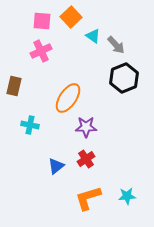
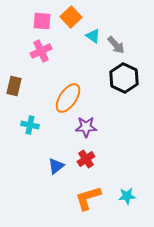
black hexagon: rotated 12 degrees counterclockwise
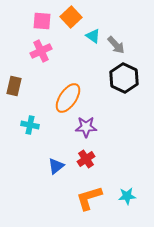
orange L-shape: moved 1 px right
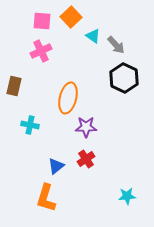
orange ellipse: rotated 20 degrees counterclockwise
orange L-shape: moved 43 px left; rotated 56 degrees counterclockwise
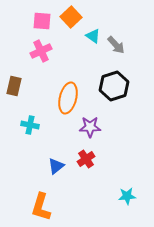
black hexagon: moved 10 px left, 8 px down; rotated 16 degrees clockwise
purple star: moved 4 px right
orange L-shape: moved 5 px left, 9 px down
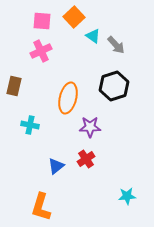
orange square: moved 3 px right
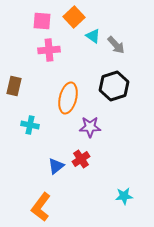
pink cross: moved 8 px right, 1 px up; rotated 20 degrees clockwise
red cross: moved 5 px left
cyan star: moved 3 px left
orange L-shape: rotated 20 degrees clockwise
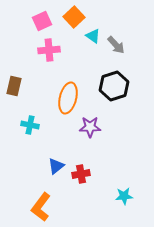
pink square: rotated 30 degrees counterclockwise
red cross: moved 15 px down; rotated 24 degrees clockwise
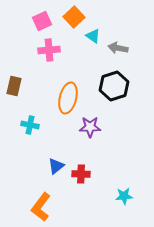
gray arrow: moved 2 px right, 3 px down; rotated 144 degrees clockwise
red cross: rotated 12 degrees clockwise
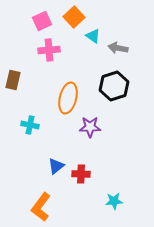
brown rectangle: moved 1 px left, 6 px up
cyan star: moved 10 px left, 5 px down
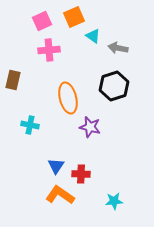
orange square: rotated 20 degrees clockwise
orange ellipse: rotated 28 degrees counterclockwise
purple star: rotated 15 degrees clockwise
blue triangle: rotated 18 degrees counterclockwise
orange L-shape: moved 19 px right, 12 px up; rotated 88 degrees clockwise
